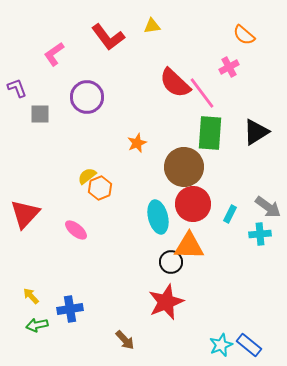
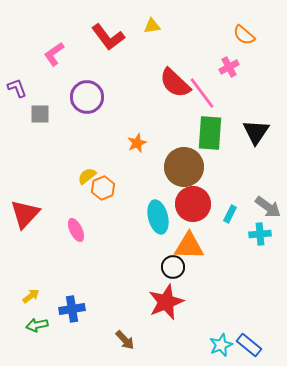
black triangle: rotated 24 degrees counterclockwise
orange hexagon: moved 3 px right
pink ellipse: rotated 25 degrees clockwise
black circle: moved 2 px right, 5 px down
yellow arrow: rotated 96 degrees clockwise
blue cross: moved 2 px right
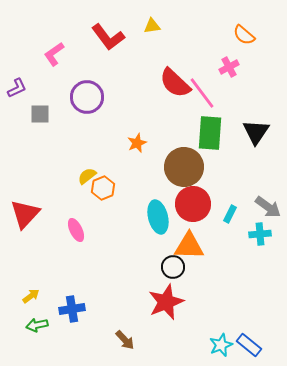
purple L-shape: rotated 85 degrees clockwise
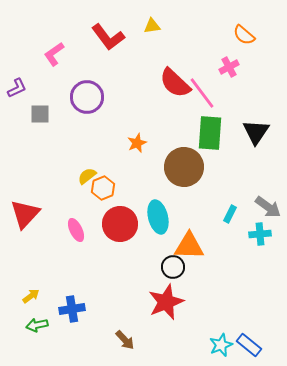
red circle: moved 73 px left, 20 px down
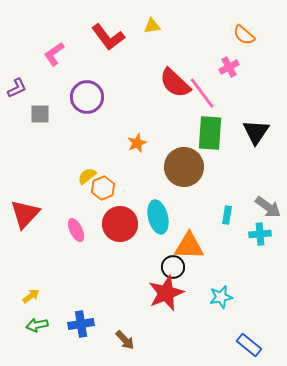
cyan rectangle: moved 3 px left, 1 px down; rotated 18 degrees counterclockwise
red star: moved 9 px up
blue cross: moved 9 px right, 15 px down
cyan star: moved 48 px up; rotated 10 degrees clockwise
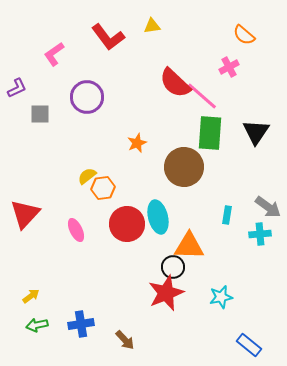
pink line: moved 3 px down; rotated 12 degrees counterclockwise
orange hexagon: rotated 15 degrees clockwise
red circle: moved 7 px right
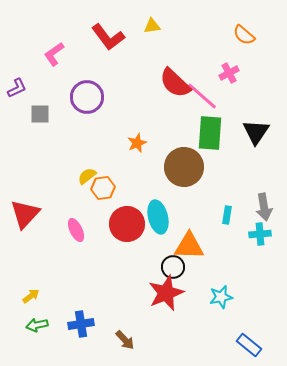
pink cross: moved 6 px down
gray arrow: moved 4 px left; rotated 44 degrees clockwise
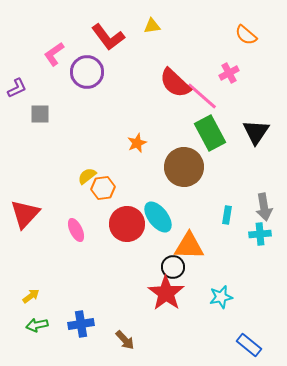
orange semicircle: moved 2 px right
purple circle: moved 25 px up
green rectangle: rotated 32 degrees counterclockwise
cyan ellipse: rotated 24 degrees counterclockwise
red star: rotated 15 degrees counterclockwise
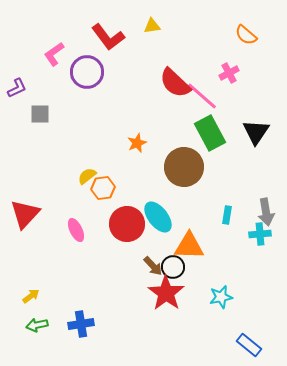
gray arrow: moved 2 px right, 5 px down
brown arrow: moved 28 px right, 74 px up
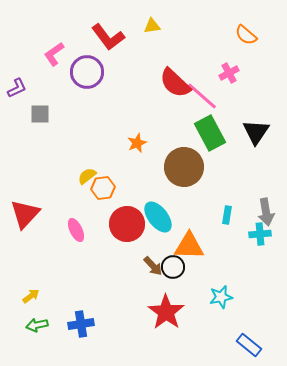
red star: moved 19 px down
